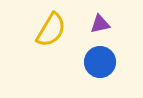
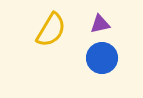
blue circle: moved 2 px right, 4 px up
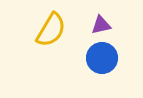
purple triangle: moved 1 px right, 1 px down
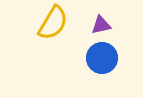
yellow semicircle: moved 2 px right, 7 px up
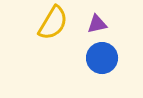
purple triangle: moved 4 px left, 1 px up
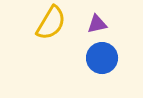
yellow semicircle: moved 2 px left
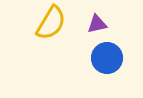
blue circle: moved 5 px right
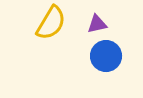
blue circle: moved 1 px left, 2 px up
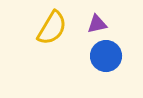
yellow semicircle: moved 1 px right, 5 px down
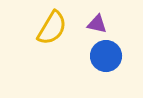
purple triangle: rotated 25 degrees clockwise
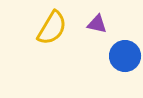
blue circle: moved 19 px right
